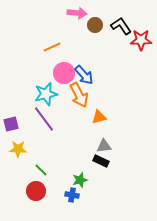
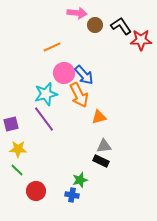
green line: moved 24 px left
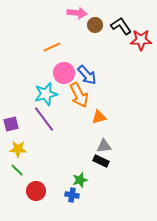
blue arrow: moved 3 px right
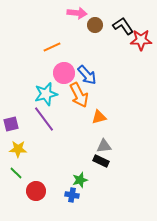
black L-shape: moved 2 px right
green line: moved 1 px left, 3 px down
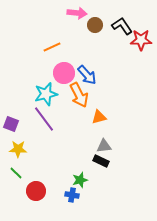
black L-shape: moved 1 px left
purple square: rotated 35 degrees clockwise
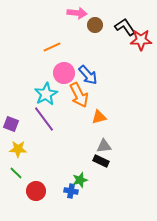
black L-shape: moved 3 px right, 1 px down
blue arrow: moved 1 px right
cyan star: rotated 15 degrees counterclockwise
blue cross: moved 1 px left, 4 px up
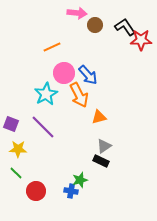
purple line: moved 1 px left, 8 px down; rotated 8 degrees counterclockwise
gray triangle: rotated 28 degrees counterclockwise
